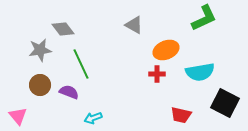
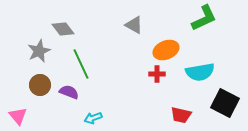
gray star: moved 1 px left, 1 px down; rotated 15 degrees counterclockwise
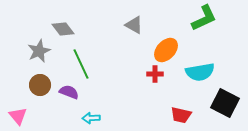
orange ellipse: rotated 25 degrees counterclockwise
red cross: moved 2 px left
cyan arrow: moved 2 px left; rotated 18 degrees clockwise
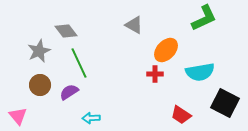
gray diamond: moved 3 px right, 2 px down
green line: moved 2 px left, 1 px up
purple semicircle: rotated 54 degrees counterclockwise
red trapezoid: rotated 20 degrees clockwise
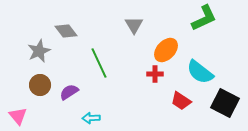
gray triangle: rotated 30 degrees clockwise
green line: moved 20 px right
cyan semicircle: rotated 48 degrees clockwise
red trapezoid: moved 14 px up
